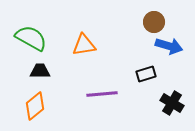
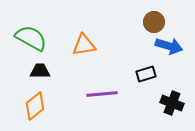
black cross: rotated 10 degrees counterclockwise
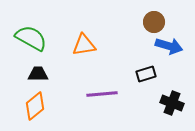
black trapezoid: moved 2 px left, 3 px down
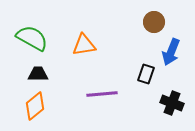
green semicircle: moved 1 px right
blue arrow: moved 2 px right, 6 px down; rotated 96 degrees clockwise
black rectangle: rotated 54 degrees counterclockwise
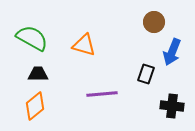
orange triangle: rotated 25 degrees clockwise
blue arrow: moved 1 px right
black cross: moved 3 px down; rotated 15 degrees counterclockwise
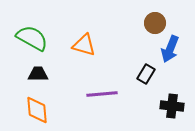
brown circle: moved 1 px right, 1 px down
blue arrow: moved 2 px left, 3 px up
black rectangle: rotated 12 degrees clockwise
orange diamond: moved 2 px right, 4 px down; rotated 56 degrees counterclockwise
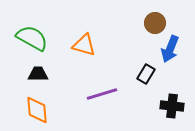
purple line: rotated 12 degrees counterclockwise
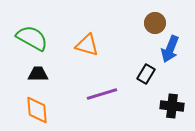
orange triangle: moved 3 px right
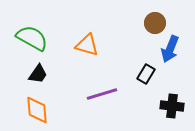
black trapezoid: rotated 125 degrees clockwise
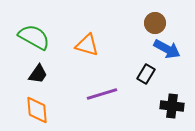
green semicircle: moved 2 px right, 1 px up
blue arrow: moved 3 px left; rotated 84 degrees counterclockwise
